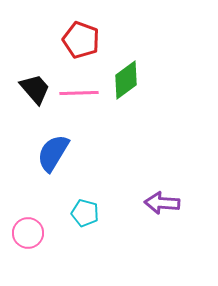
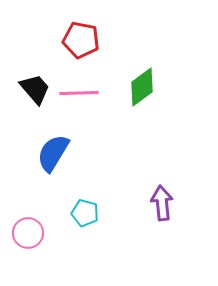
red pentagon: rotated 9 degrees counterclockwise
green diamond: moved 16 px right, 7 px down
purple arrow: rotated 80 degrees clockwise
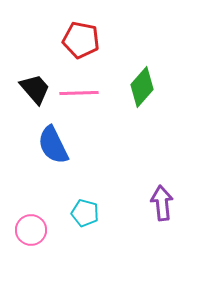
green diamond: rotated 12 degrees counterclockwise
blue semicircle: moved 8 px up; rotated 57 degrees counterclockwise
pink circle: moved 3 px right, 3 px up
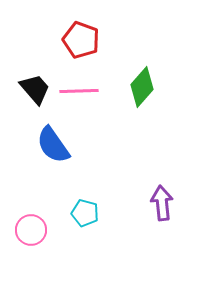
red pentagon: rotated 9 degrees clockwise
pink line: moved 2 px up
blue semicircle: rotated 9 degrees counterclockwise
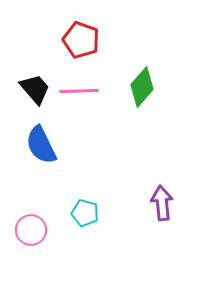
blue semicircle: moved 12 px left; rotated 9 degrees clockwise
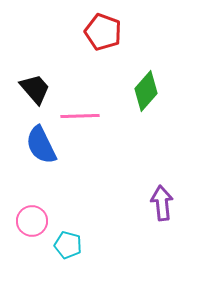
red pentagon: moved 22 px right, 8 px up
green diamond: moved 4 px right, 4 px down
pink line: moved 1 px right, 25 px down
cyan pentagon: moved 17 px left, 32 px down
pink circle: moved 1 px right, 9 px up
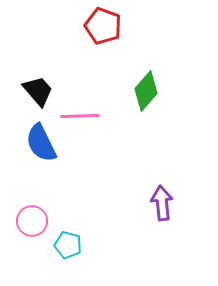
red pentagon: moved 6 px up
black trapezoid: moved 3 px right, 2 px down
blue semicircle: moved 2 px up
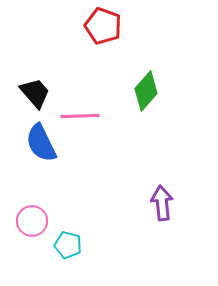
black trapezoid: moved 3 px left, 2 px down
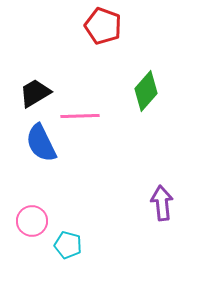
black trapezoid: rotated 80 degrees counterclockwise
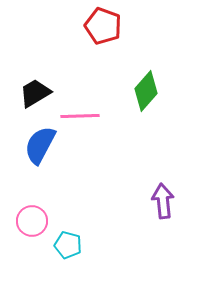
blue semicircle: moved 1 px left, 2 px down; rotated 54 degrees clockwise
purple arrow: moved 1 px right, 2 px up
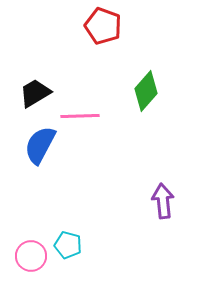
pink circle: moved 1 px left, 35 px down
